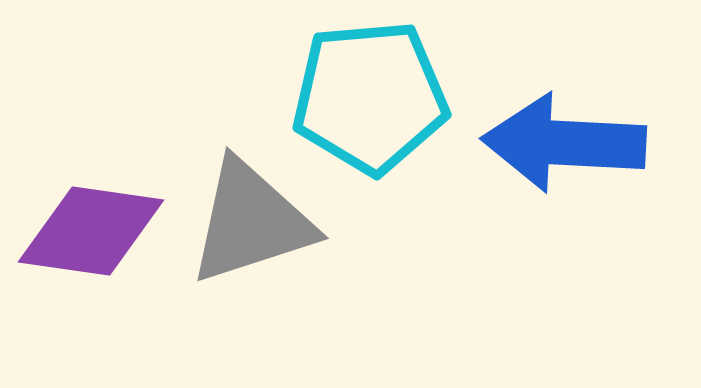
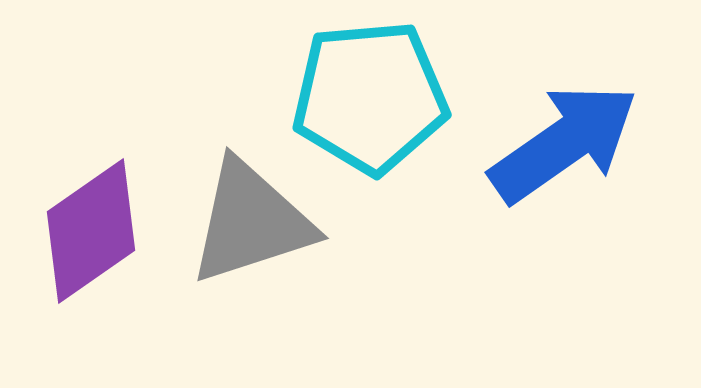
blue arrow: rotated 142 degrees clockwise
purple diamond: rotated 43 degrees counterclockwise
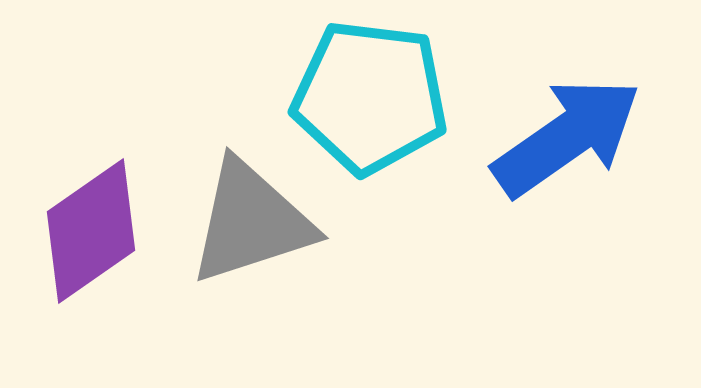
cyan pentagon: rotated 12 degrees clockwise
blue arrow: moved 3 px right, 6 px up
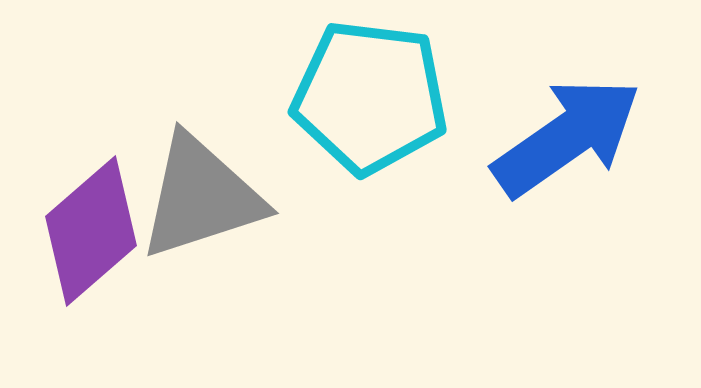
gray triangle: moved 50 px left, 25 px up
purple diamond: rotated 6 degrees counterclockwise
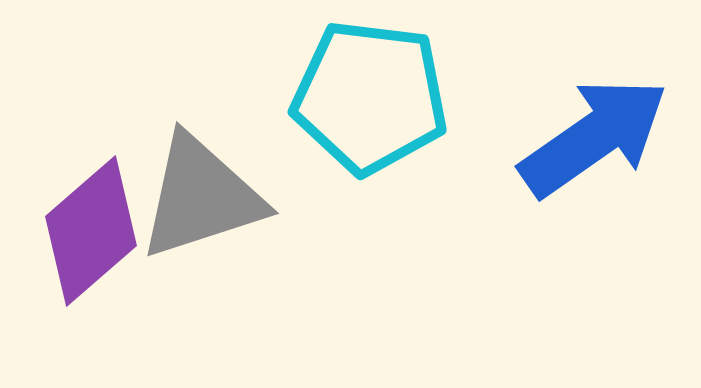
blue arrow: moved 27 px right
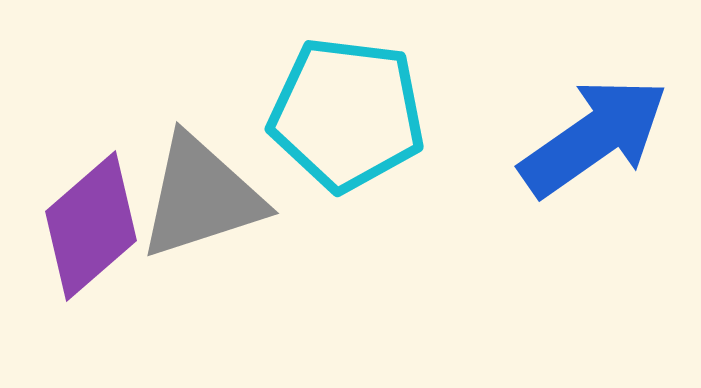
cyan pentagon: moved 23 px left, 17 px down
purple diamond: moved 5 px up
